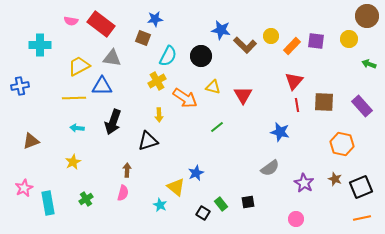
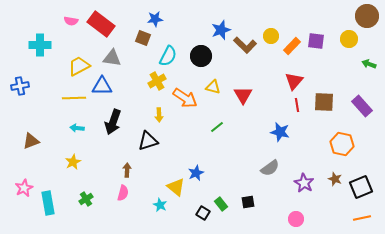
blue star at (221, 30): rotated 30 degrees counterclockwise
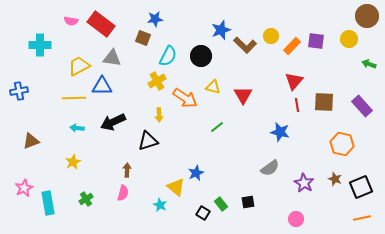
blue cross at (20, 86): moved 1 px left, 5 px down
black arrow at (113, 122): rotated 45 degrees clockwise
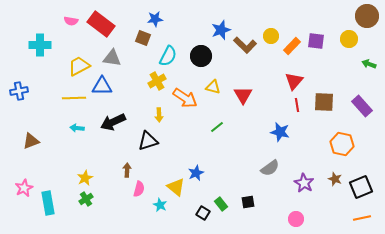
yellow star at (73, 162): moved 12 px right, 16 px down
pink semicircle at (123, 193): moved 16 px right, 4 px up
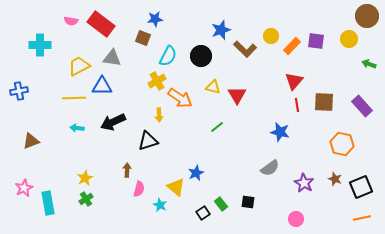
brown L-shape at (245, 45): moved 4 px down
red triangle at (243, 95): moved 6 px left
orange arrow at (185, 98): moved 5 px left
black square at (248, 202): rotated 16 degrees clockwise
black square at (203, 213): rotated 24 degrees clockwise
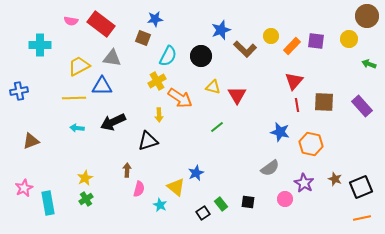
orange hexagon at (342, 144): moved 31 px left
pink circle at (296, 219): moved 11 px left, 20 px up
